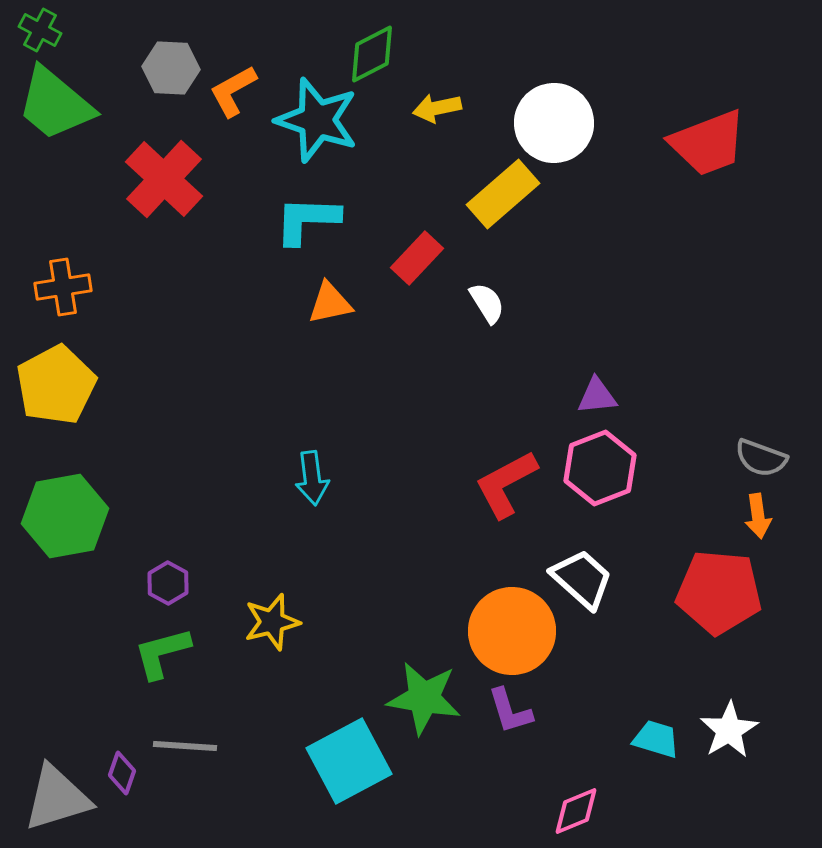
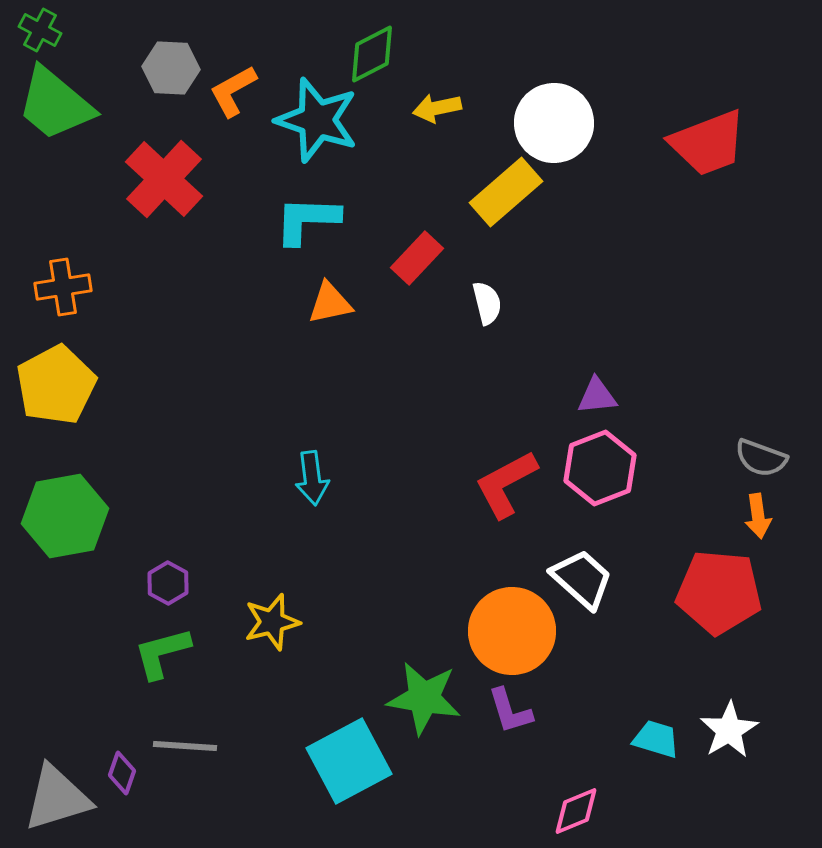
yellow rectangle: moved 3 px right, 2 px up
white semicircle: rotated 18 degrees clockwise
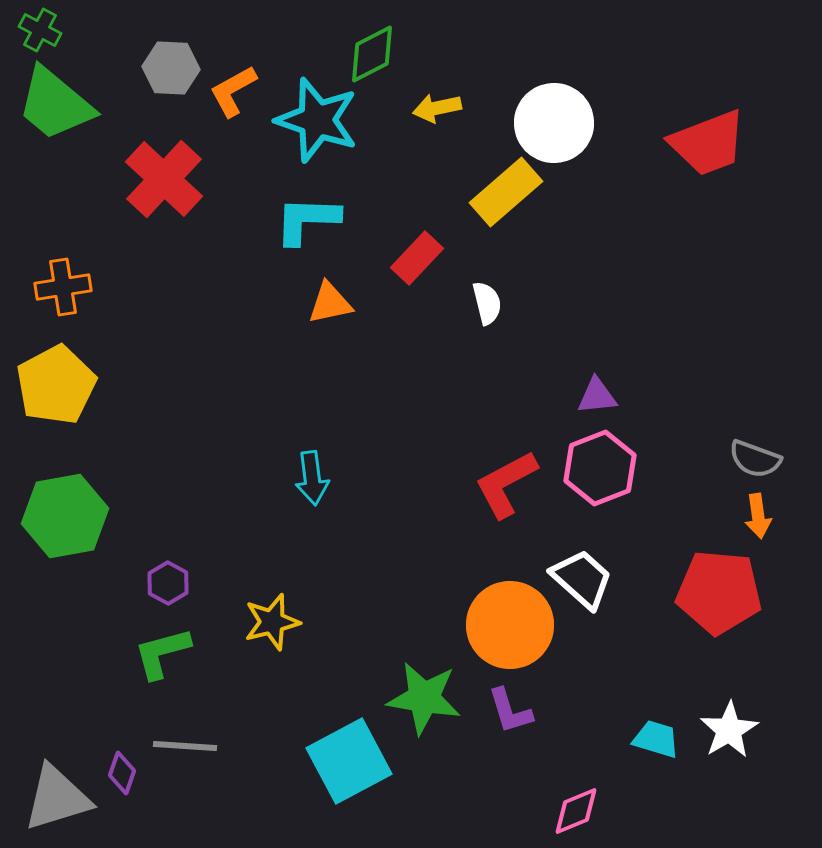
gray semicircle: moved 6 px left, 1 px down
orange circle: moved 2 px left, 6 px up
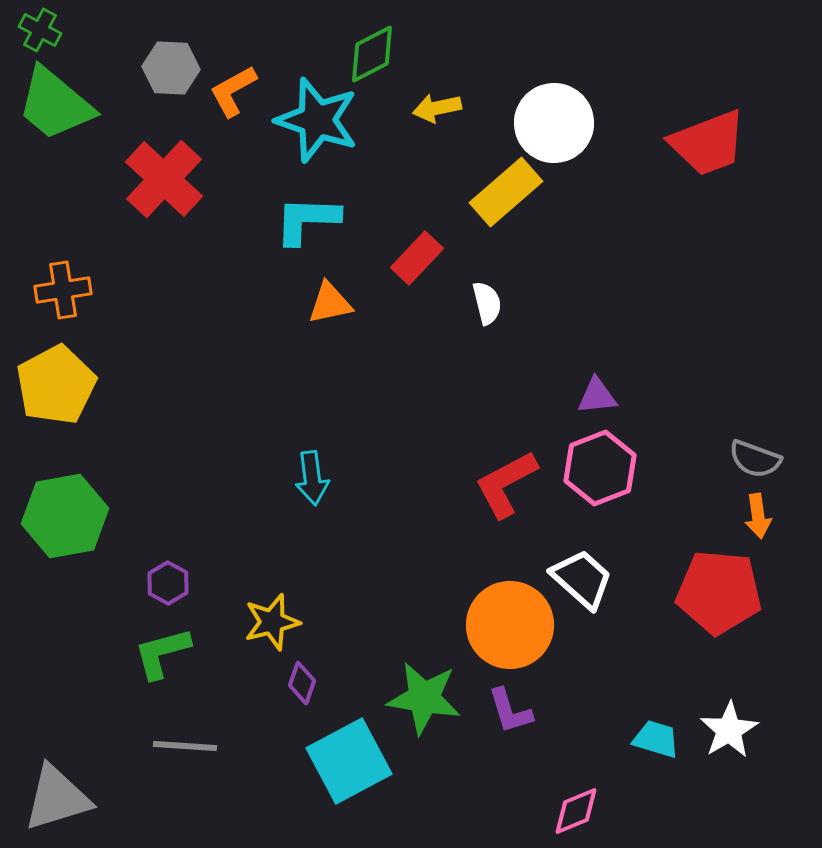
orange cross: moved 3 px down
purple diamond: moved 180 px right, 90 px up
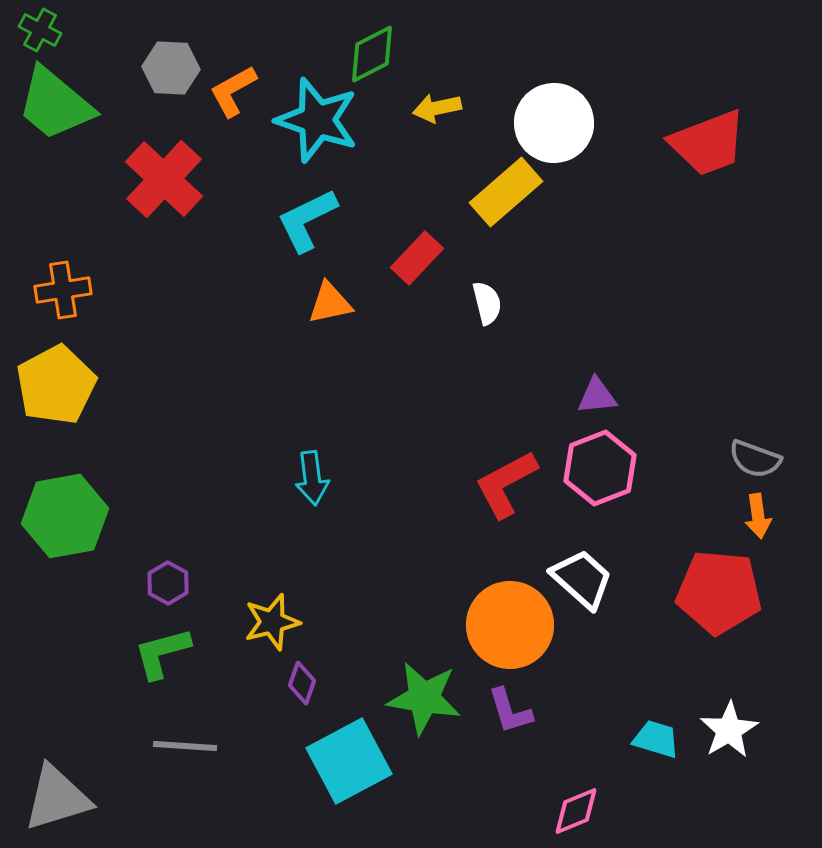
cyan L-shape: rotated 28 degrees counterclockwise
